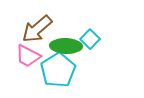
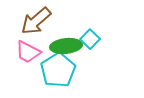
brown arrow: moved 1 px left, 8 px up
green ellipse: rotated 8 degrees counterclockwise
pink trapezoid: moved 4 px up
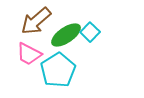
cyan square: moved 7 px up
green ellipse: moved 11 px up; rotated 28 degrees counterclockwise
pink trapezoid: moved 1 px right, 2 px down
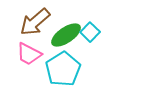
brown arrow: moved 1 px left, 1 px down
cyan pentagon: moved 5 px right, 1 px up
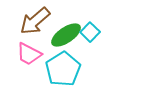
brown arrow: moved 1 px up
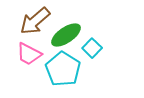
cyan square: moved 2 px right, 16 px down
cyan pentagon: rotated 8 degrees counterclockwise
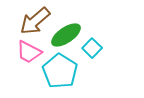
pink trapezoid: moved 2 px up
cyan pentagon: moved 3 px left, 2 px down
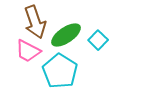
brown arrow: moved 1 px down; rotated 68 degrees counterclockwise
cyan square: moved 6 px right, 8 px up
pink trapezoid: moved 1 px left, 1 px up
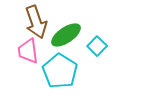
brown arrow: moved 1 px right
cyan square: moved 1 px left, 6 px down
pink trapezoid: rotated 56 degrees clockwise
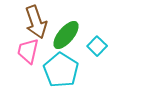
green ellipse: rotated 16 degrees counterclockwise
pink trapezoid: rotated 20 degrees clockwise
cyan pentagon: moved 1 px right, 1 px up
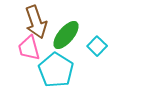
pink trapezoid: moved 1 px right, 3 px up; rotated 28 degrees counterclockwise
cyan pentagon: moved 5 px left
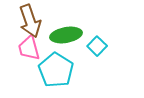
brown arrow: moved 6 px left, 1 px up
green ellipse: rotated 40 degrees clockwise
